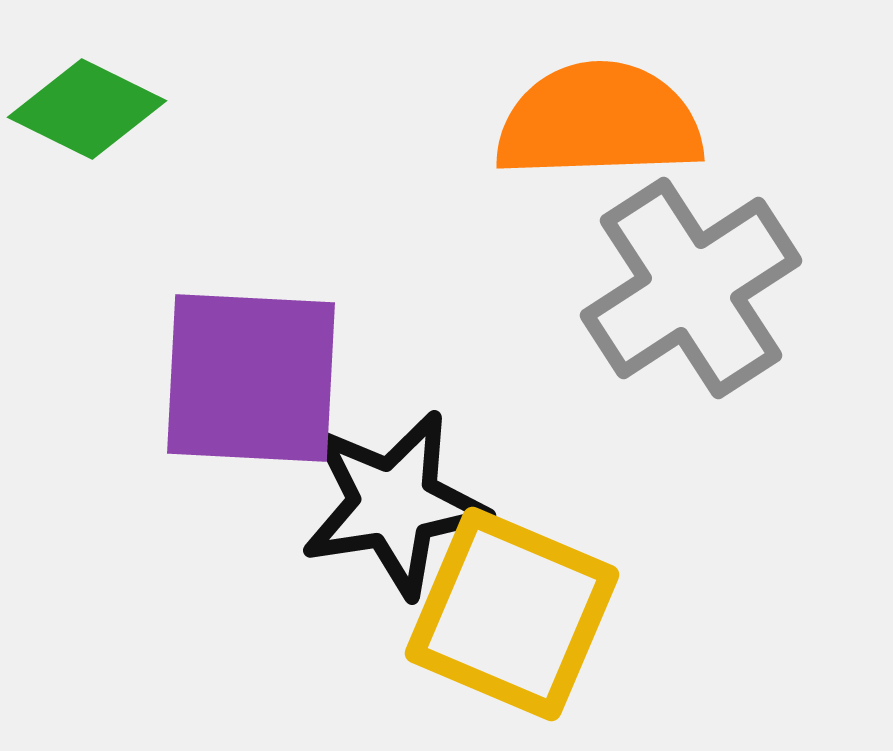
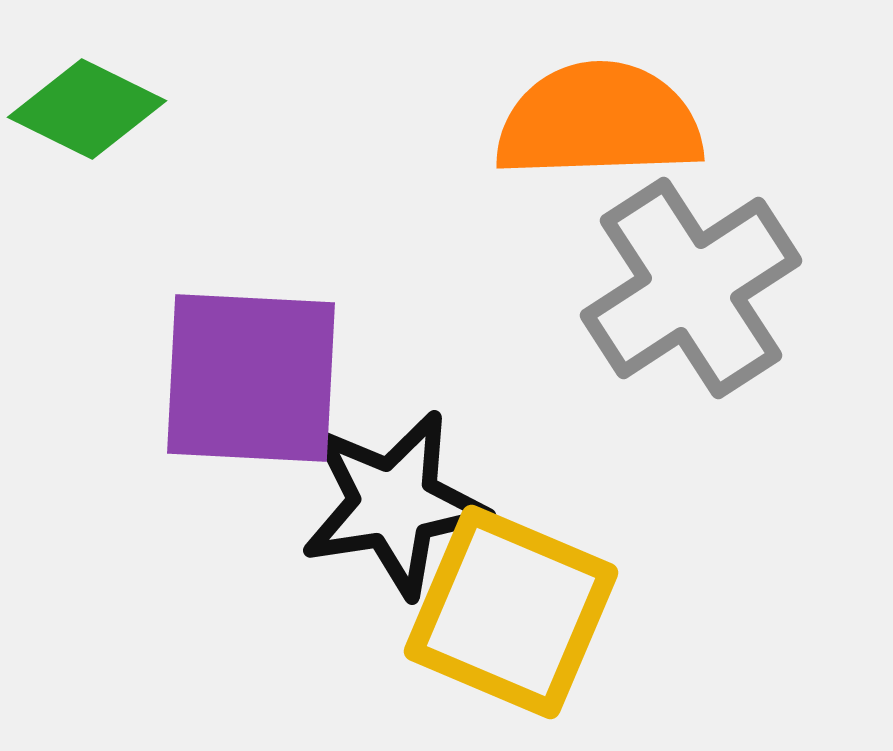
yellow square: moved 1 px left, 2 px up
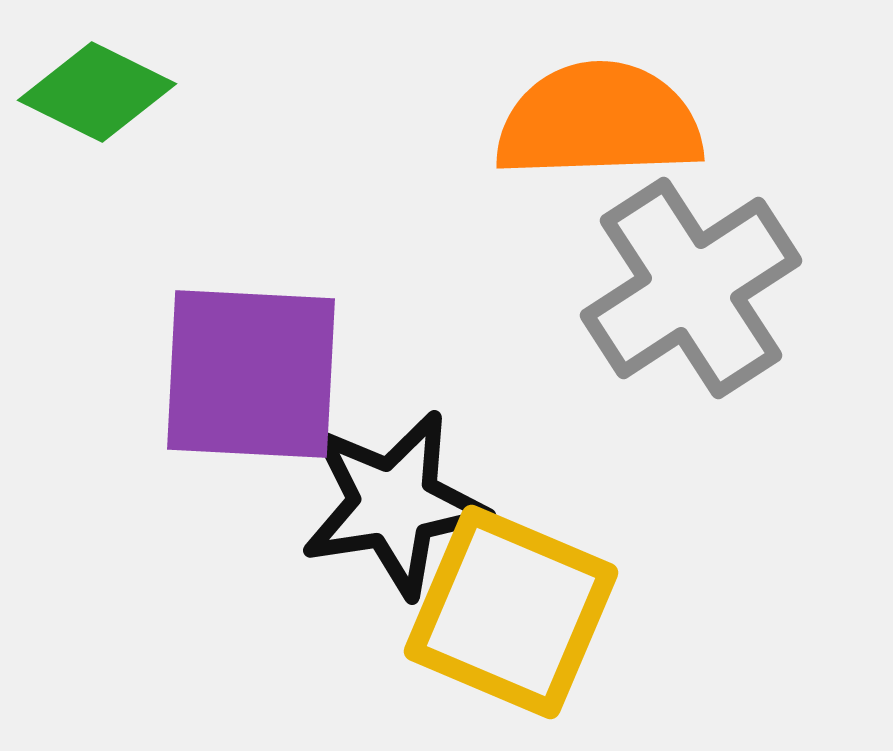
green diamond: moved 10 px right, 17 px up
purple square: moved 4 px up
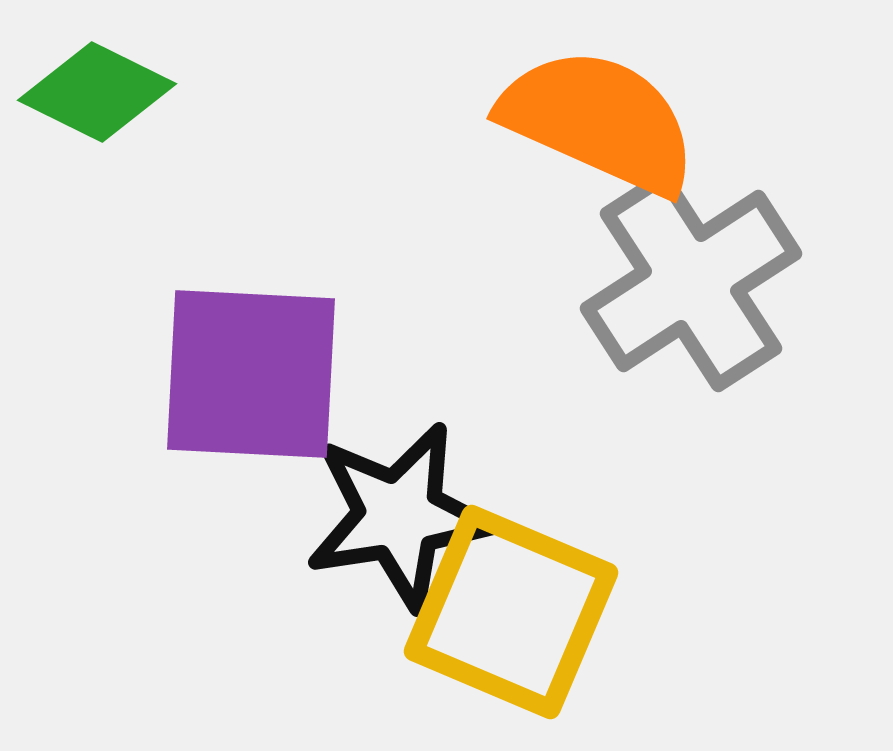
orange semicircle: rotated 26 degrees clockwise
gray cross: moved 7 px up
black star: moved 5 px right, 12 px down
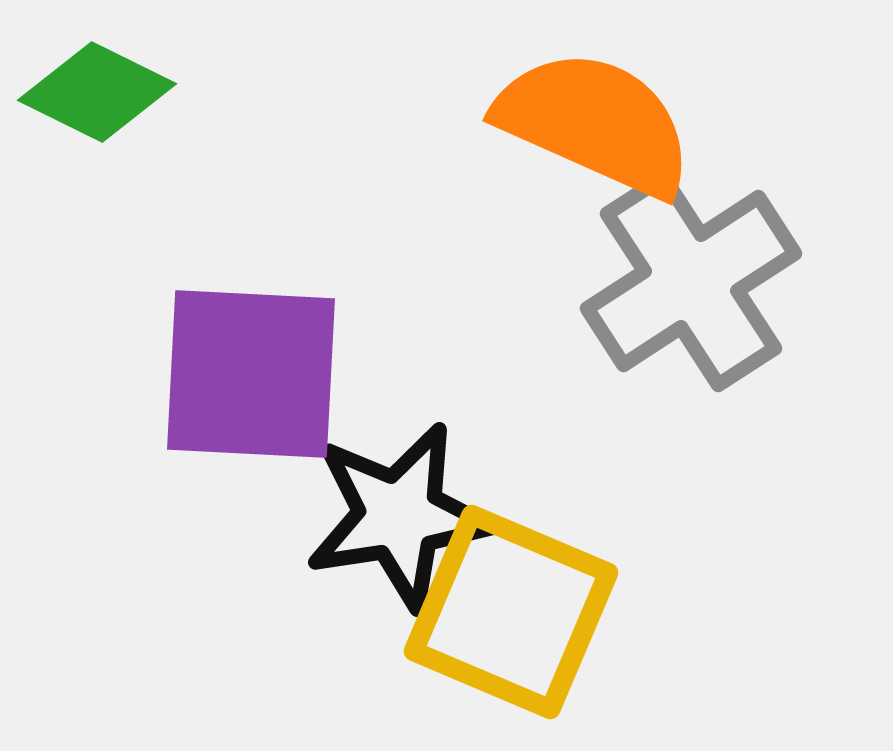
orange semicircle: moved 4 px left, 2 px down
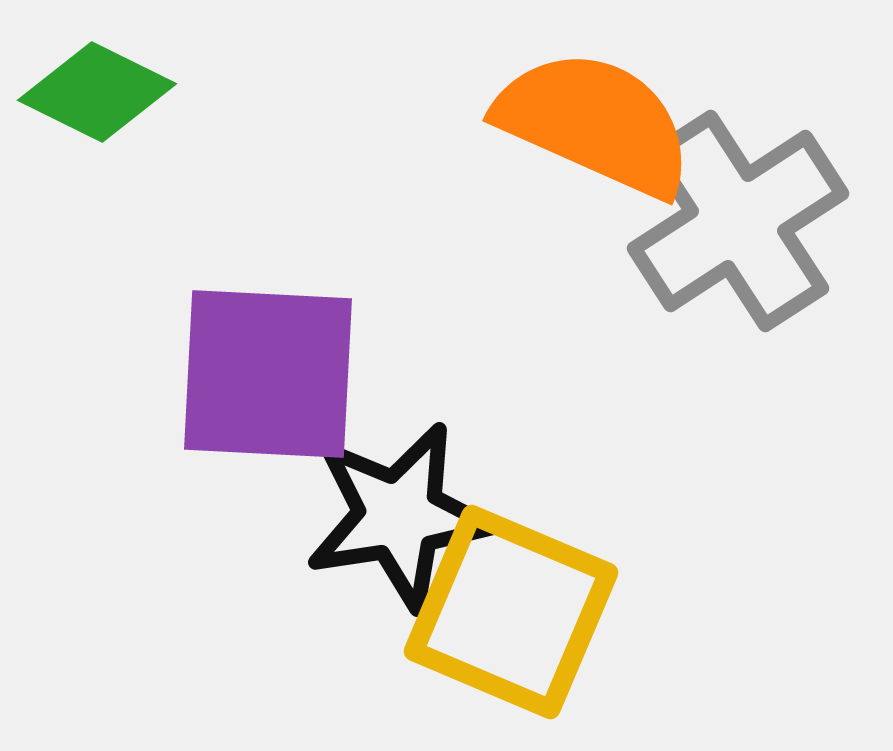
gray cross: moved 47 px right, 60 px up
purple square: moved 17 px right
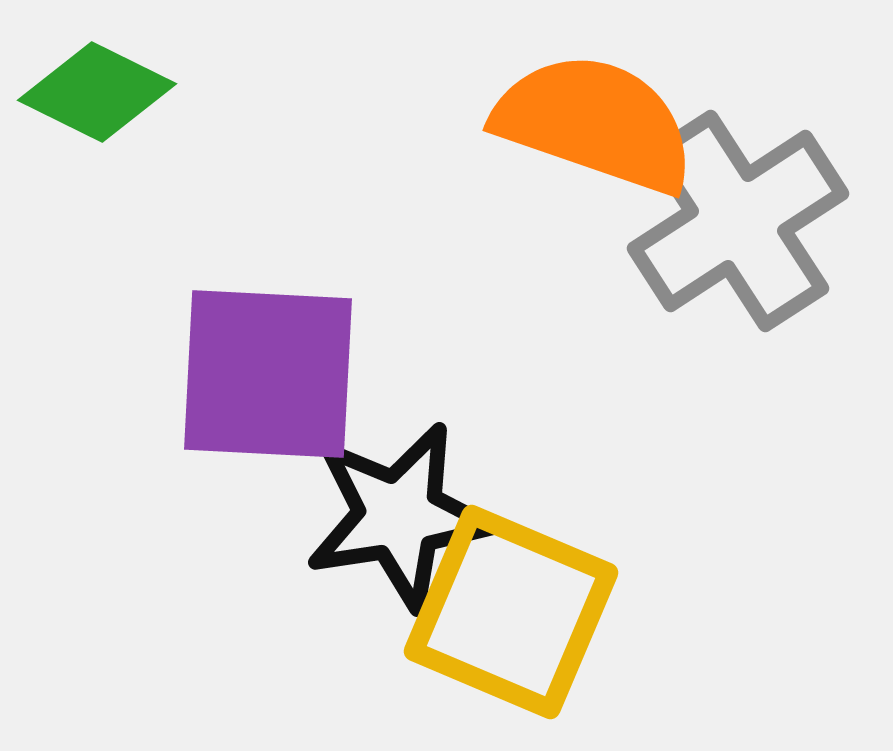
orange semicircle: rotated 5 degrees counterclockwise
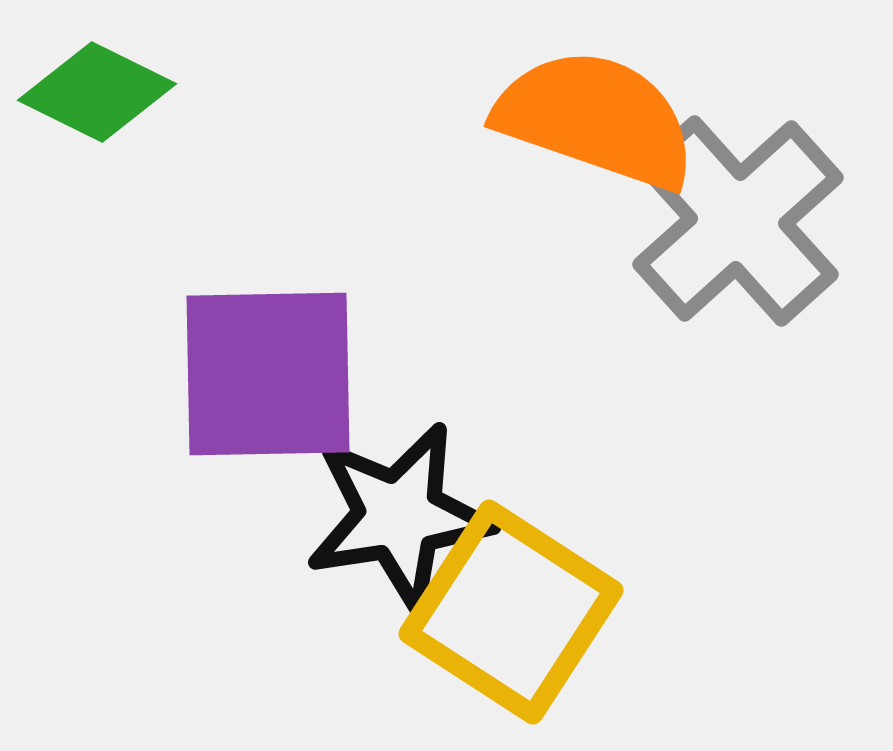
orange semicircle: moved 1 px right, 4 px up
gray cross: rotated 9 degrees counterclockwise
purple square: rotated 4 degrees counterclockwise
yellow square: rotated 10 degrees clockwise
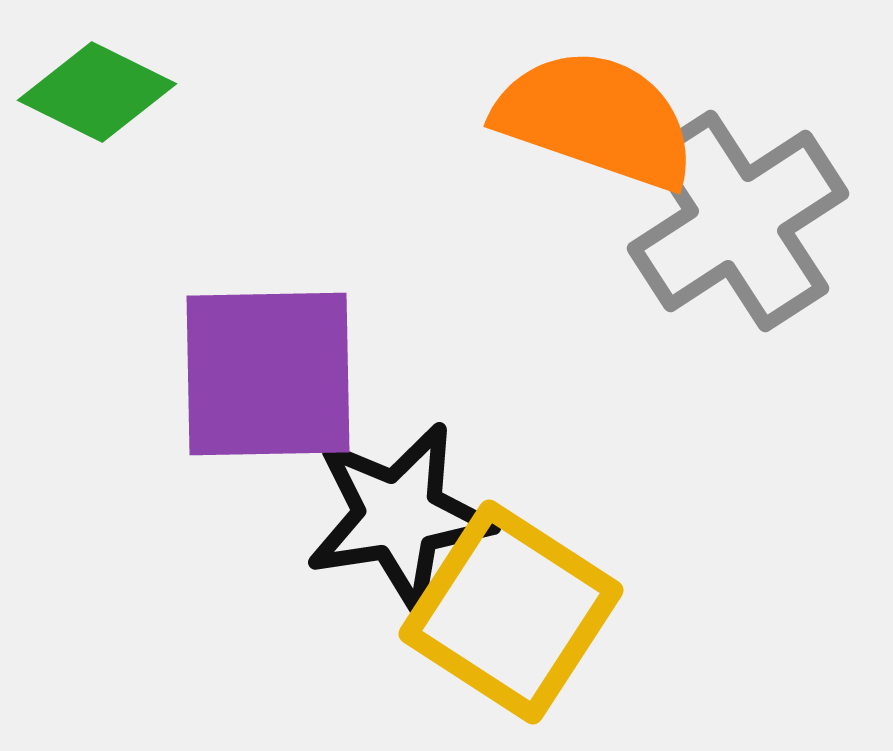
gray cross: rotated 9 degrees clockwise
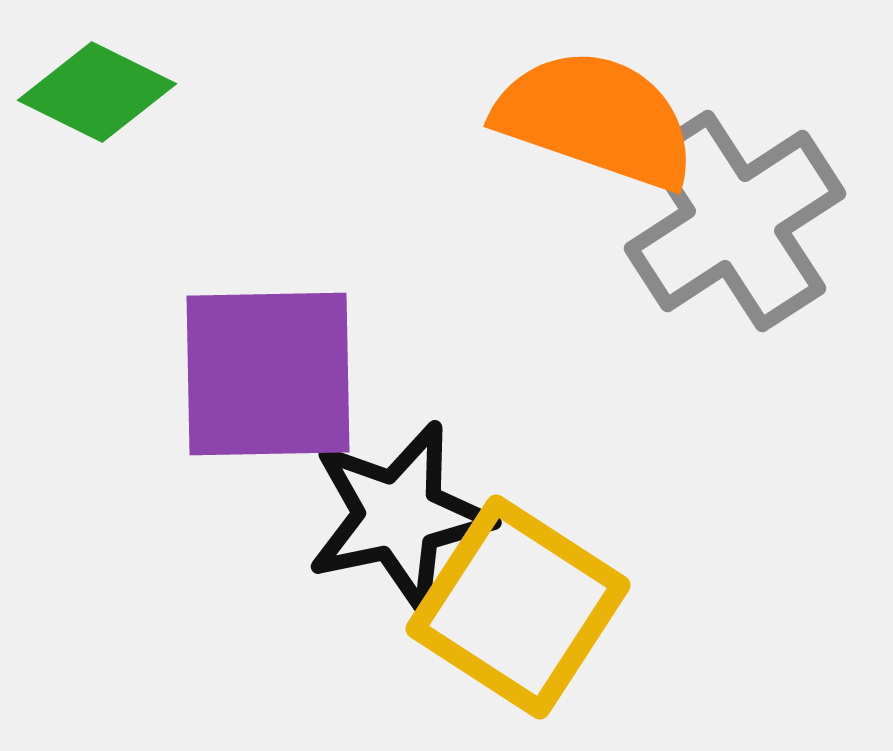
gray cross: moved 3 px left
black star: rotated 3 degrees counterclockwise
yellow square: moved 7 px right, 5 px up
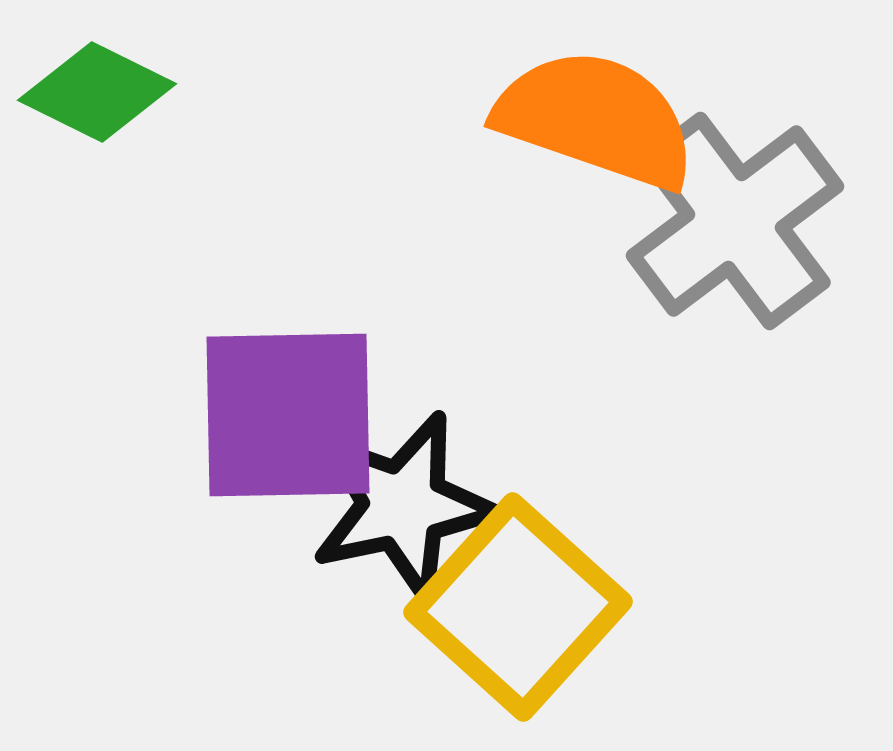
gray cross: rotated 4 degrees counterclockwise
purple square: moved 20 px right, 41 px down
black star: moved 4 px right, 10 px up
yellow square: rotated 9 degrees clockwise
